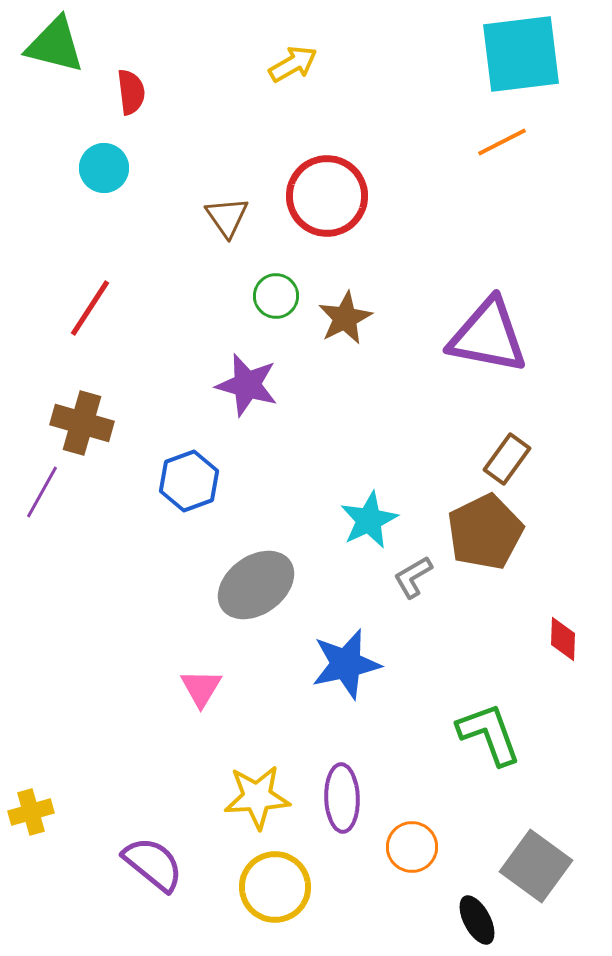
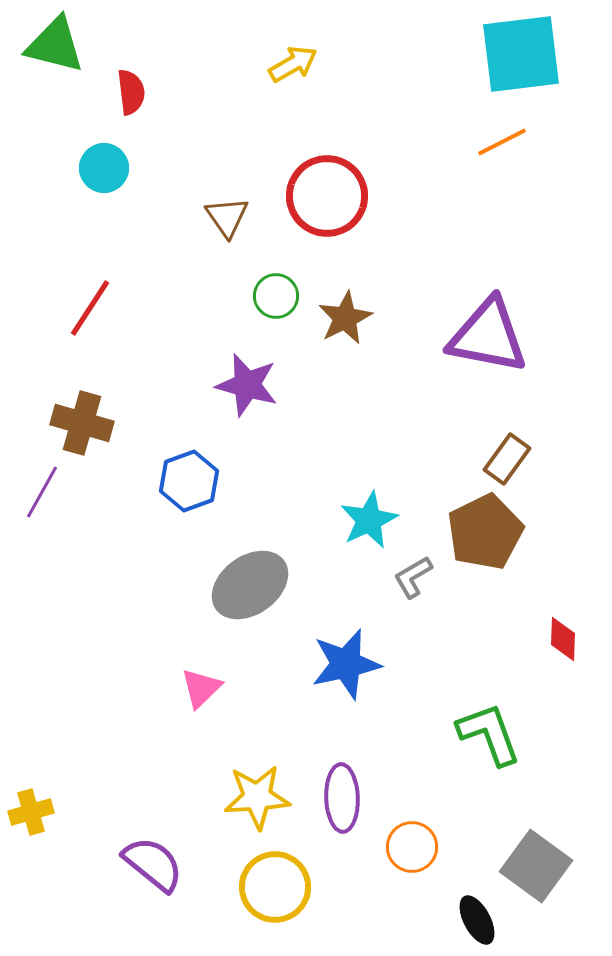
gray ellipse: moved 6 px left
pink triangle: rotated 15 degrees clockwise
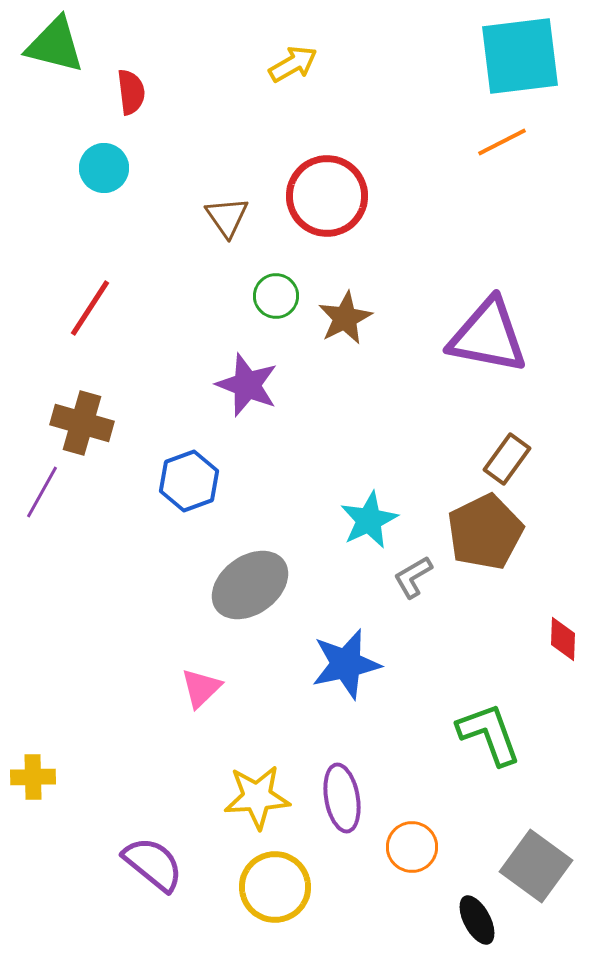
cyan square: moved 1 px left, 2 px down
purple star: rotated 6 degrees clockwise
purple ellipse: rotated 8 degrees counterclockwise
yellow cross: moved 2 px right, 35 px up; rotated 15 degrees clockwise
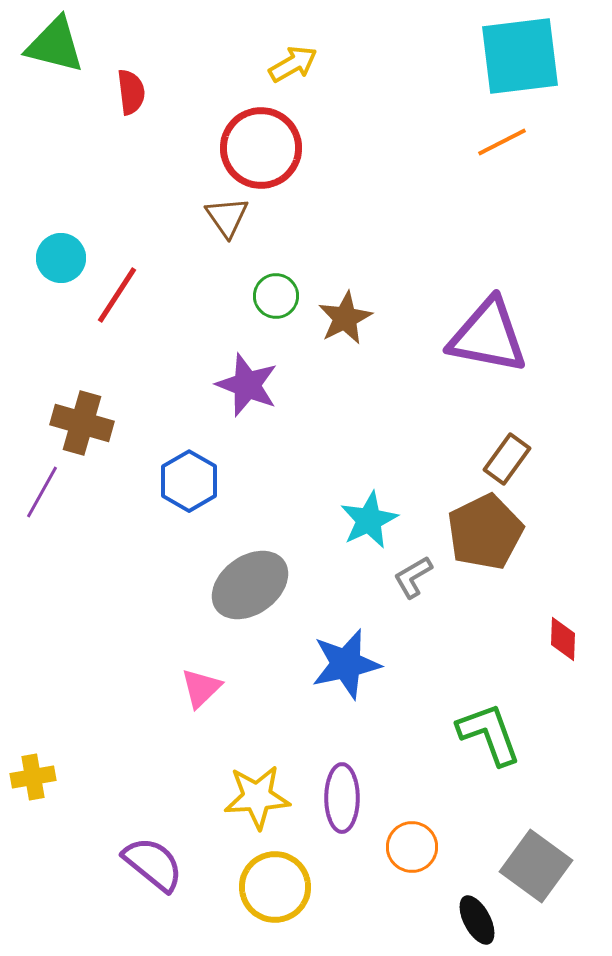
cyan circle: moved 43 px left, 90 px down
red circle: moved 66 px left, 48 px up
red line: moved 27 px right, 13 px up
blue hexagon: rotated 10 degrees counterclockwise
yellow cross: rotated 9 degrees counterclockwise
purple ellipse: rotated 10 degrees clockwise
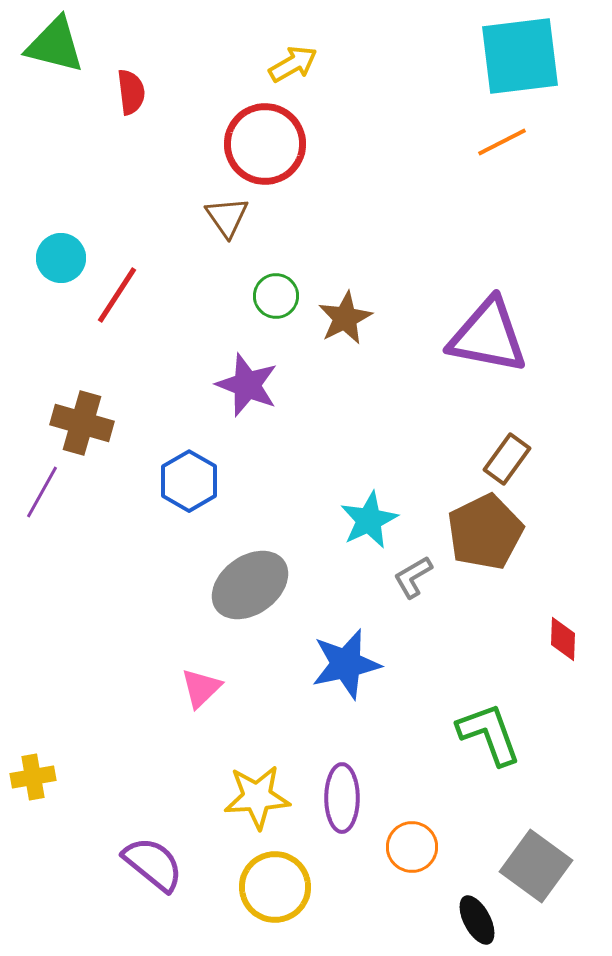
red circle: moved 4 px right, 4 px up
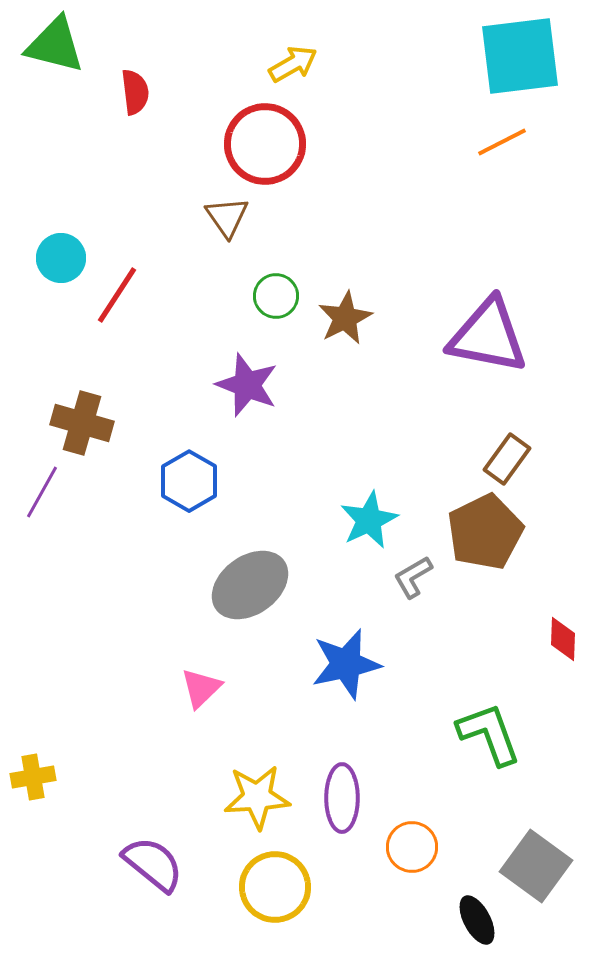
red semicircle: moved 4 px right
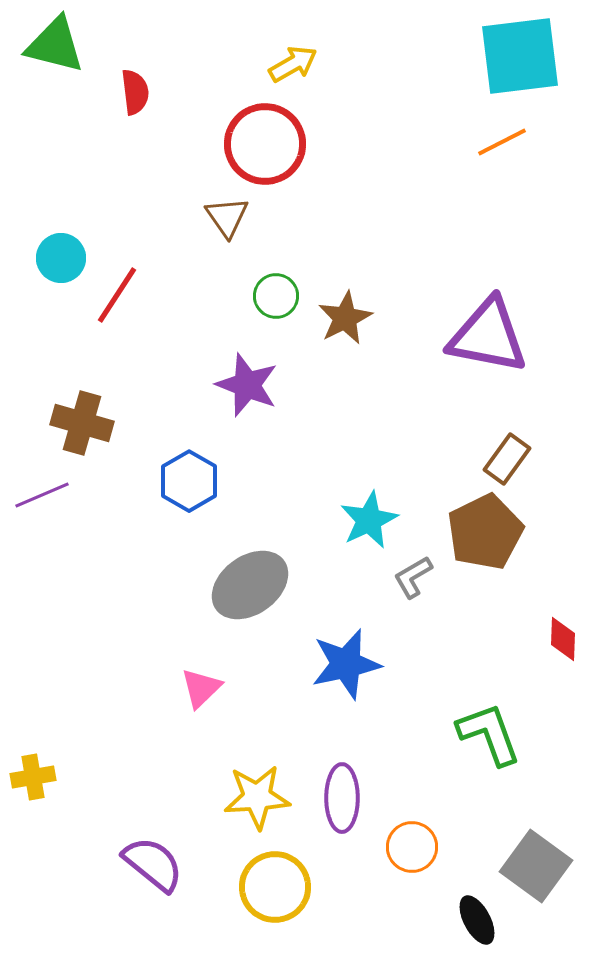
purple line: moved 3 px down; rotated 38 degrees clockwise
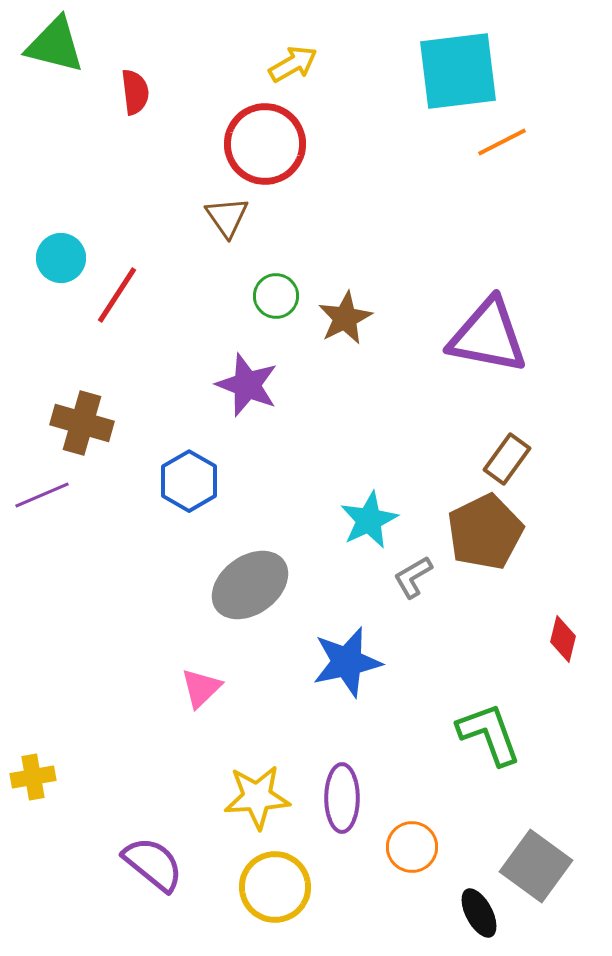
cyan square: moved 62 px left, 15 px down
red diamond: rotated 12 degrees clockwise
blue star: moved 1 px right, 2 px up
black ellipse: moved 2 px right, 7 px up
